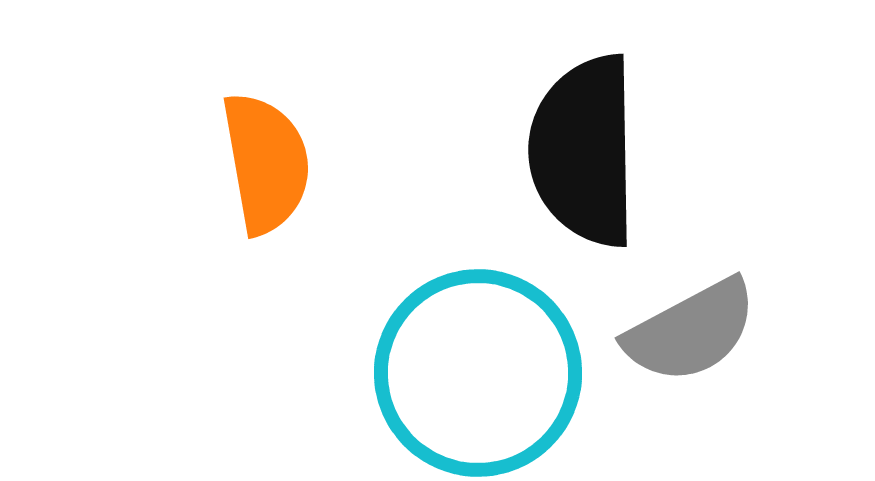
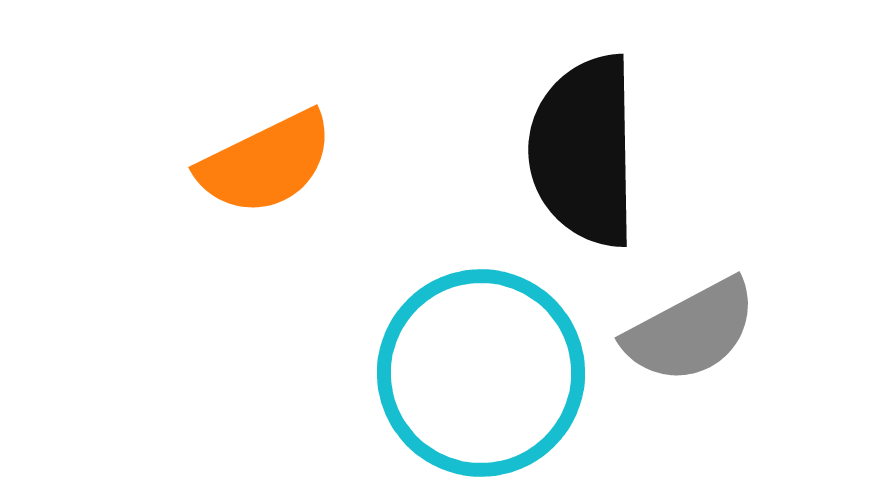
orange semicircle: rotated 74 degrees clockwise
cyan circle: moved 3 px right
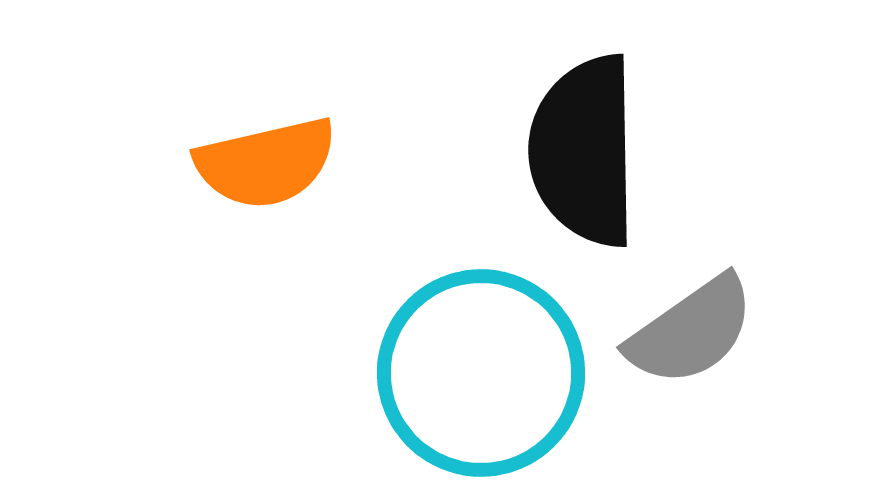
orange semicircle: rotated 13 degrees clockwise
gray semicircle: rotated 7 degrees counterclockwise
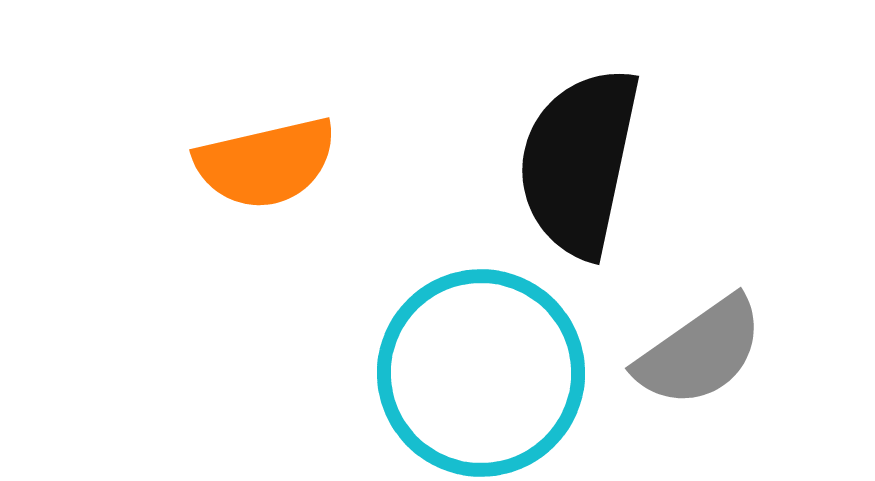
black semicircle: moved 5 px left, 11 px down; rotated 13 degrees clockwise
gray semicircle: moved 9 px right, 21 px down
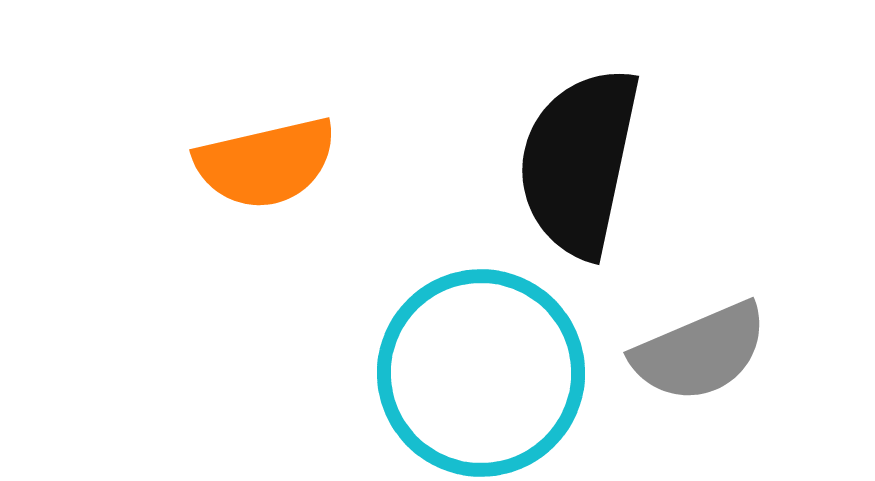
gray semicircle: rotated 12 degrees clockwise
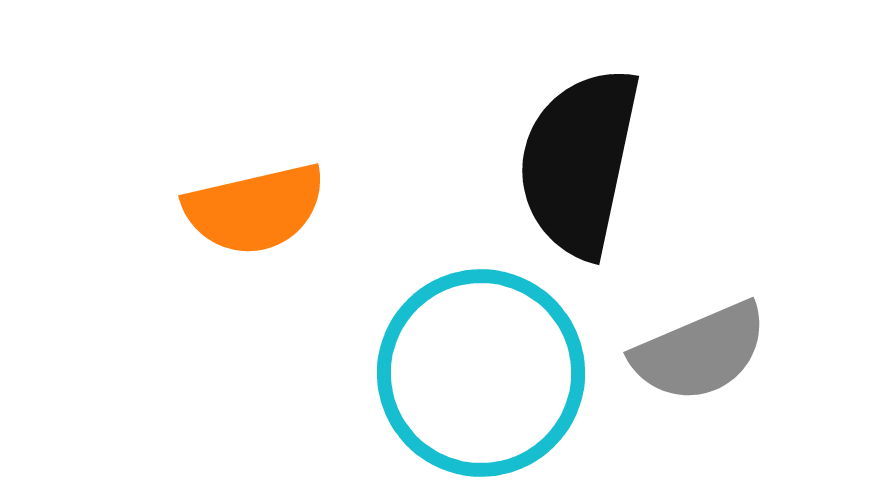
orange semicircle: moved 11 px left, 46 px down
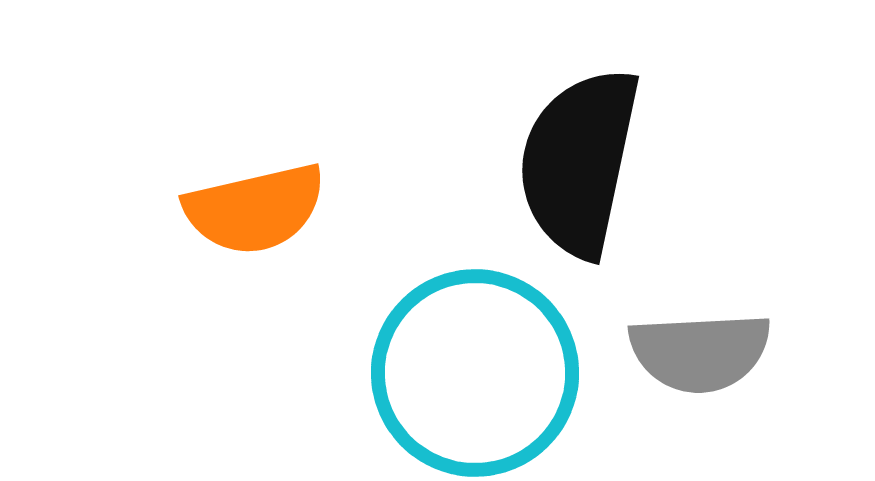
gray semicircle: rotated 20 degrees clockwise
cyan circle: moved 6 px left
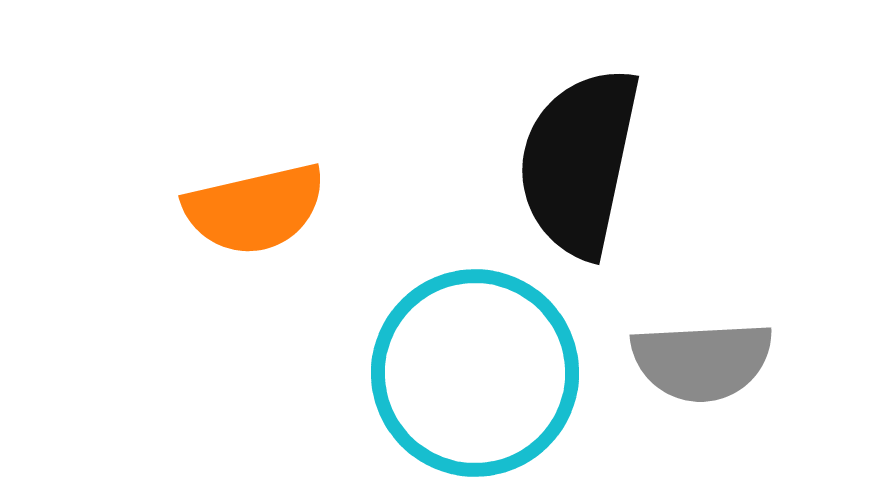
gray semicircle: moved 2 px right, 9 px down
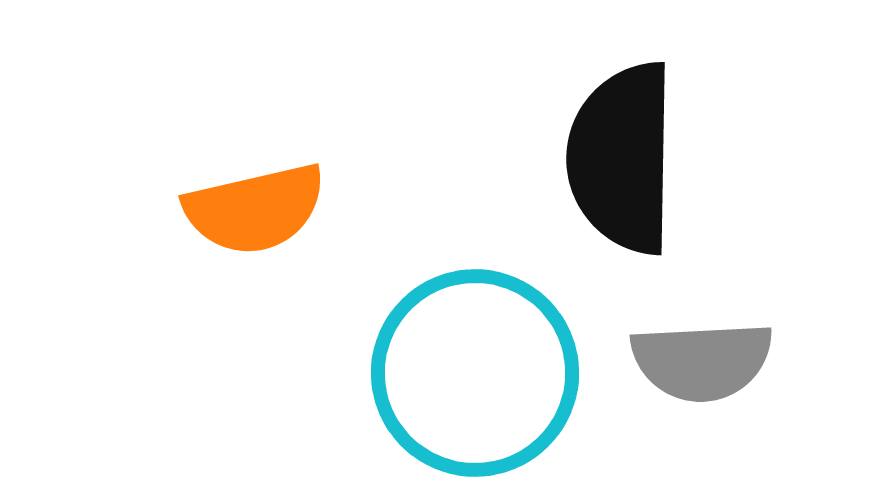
black semicircle: moved 43 px right, 4 px up; rotated 11 degrees counterclockwise
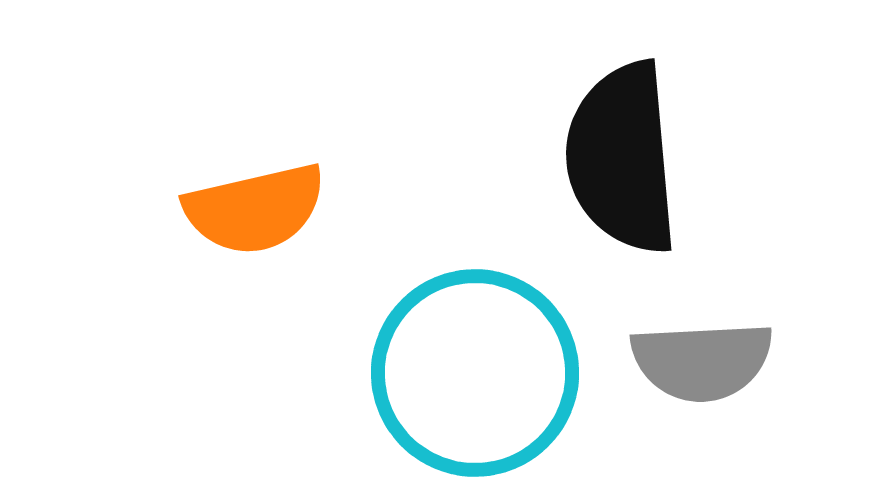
black semicircle: rotated 6 degrees counterclockwise
